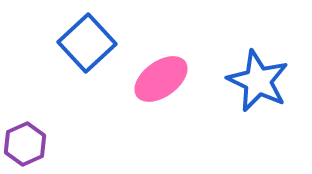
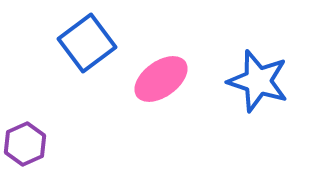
blue square: rotated 6 degrees clockwise
blue star: rotated 8 degrees counterclockwise
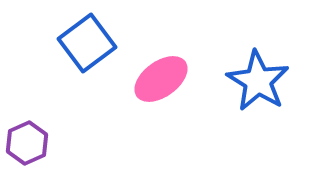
blue star: rotated 14 degrees clockwise
purple hexagon: moved 2 px right, 1 px up
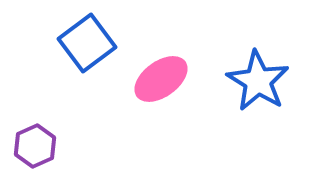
purple hexagon: moved 8 px right, 3 px down
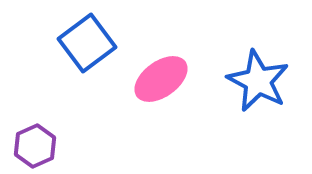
blue star: rotated 4 degrees counterclockwise
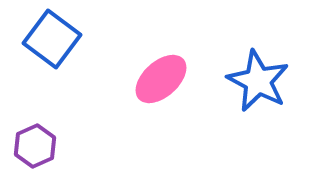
blue square: moved 35 px left, 4 px up; rotated 16 degrees counterclockwise
pink ellipse: rotated 6 degrees counterclockwise
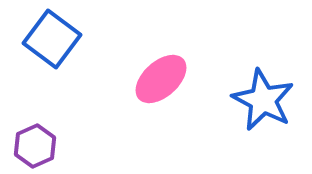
blue star: moved 5 px right, 19 px down
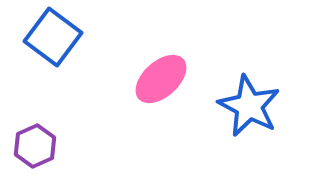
blue square: moved 1 px right, 2 px up
blue star: moved 14 px left, 6 px down
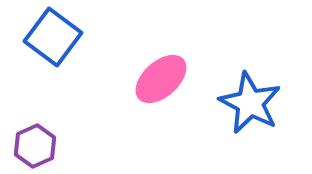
blue star: moved 1 px right, 3 px up
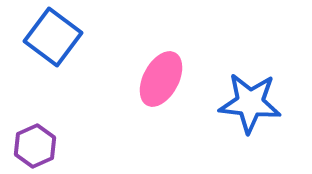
pink ellipse: rotated 20 degrees counterclockwise
blue star: rotated 22 degrees counterclockwise
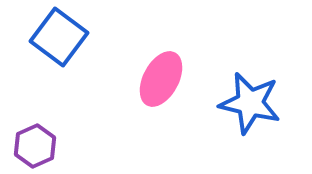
blue square: moved 6 px right
blue star: rotated 8 degrees clockwise
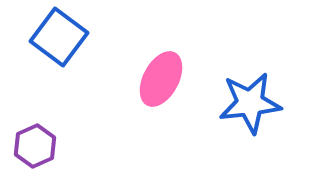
blue star: rotated 20 degrees counterclockwise
